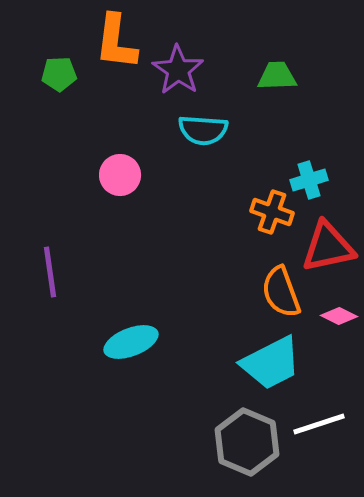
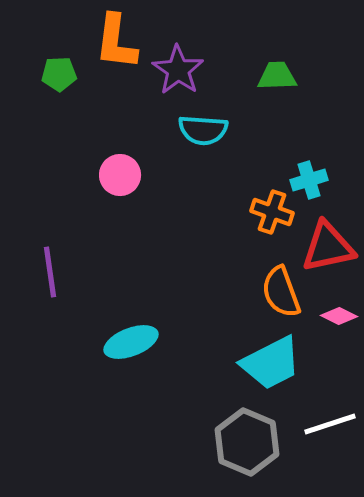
white line: moved 11 px right
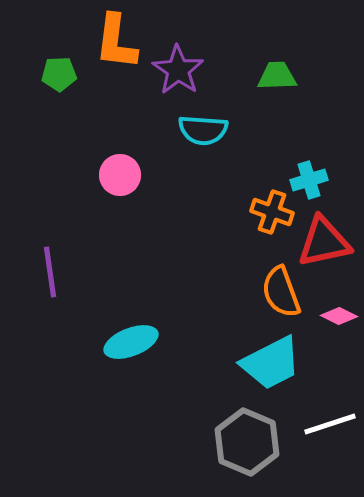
red triangle: moved 4 px left, 5 px up
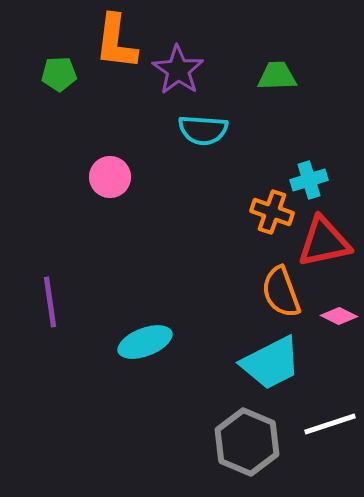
pink circle: moved 10 px left, 2 px down
purple line: moved 30 px down
cyan ellipse: moved 14 px right
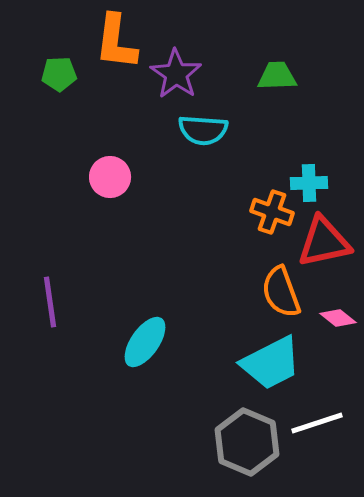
purple star: moved 2 px left, 4 px down
cyan cross: moved 3 px down; rotated 15 degrees clockwise
pink diamond: moved 1 px left, 2 px down; rotated 12 degrees clockwise
cyan ellipse: rotated 34 degrees counterclockwise
white line: moved 13 px left, 1 px up
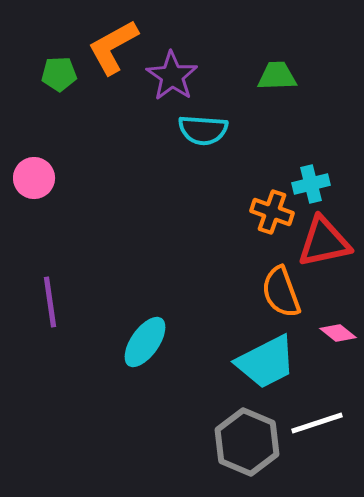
orange L-shape: moved 3 px left, 5 px down; rotated 54 degrees clockwise
purple star: moved 4 px left, 2 px down
pink circle: moved 76 px left, 1 px down
cyan cross: moved 2 px right, 1 px down; rotated 12 degrees counterclockwise
pink diamond: moved 15 px down
cyan trapezoid: moved 5 px left, 1 px up
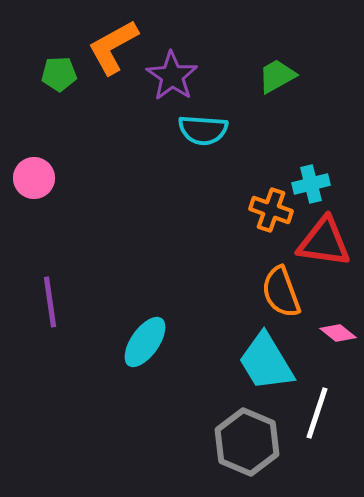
green trapezoid: rotated 27 degrees counterclockwise
orange cross: moved 1 px left, 2 px up
red triangle: rotated 20 degrees clockwise
cyan trapezoid: rotated 86 degrees clockwise
white line: moved 10 px up; rotated 54 degrees counterclockwise
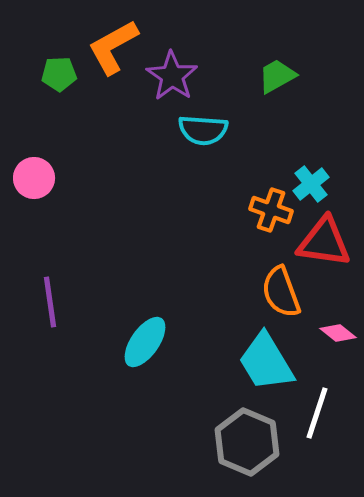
cyan cross: rotated 24 degrees counterclockwise
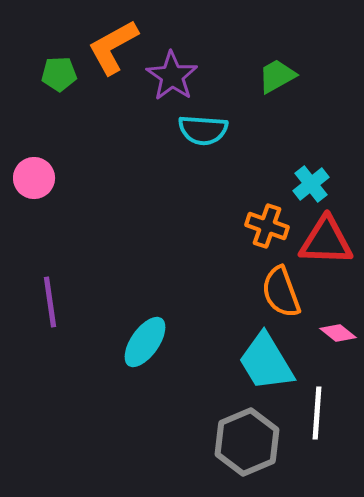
orange cross: moved 4 px left, 16 px down
red triangle: moved 2 px right, 1 px up; rotated 6 degrees counterclockwise
white line: rotated 14 degrees counterclockwise
gray hexagon: rotated 14 degrees clockwise
